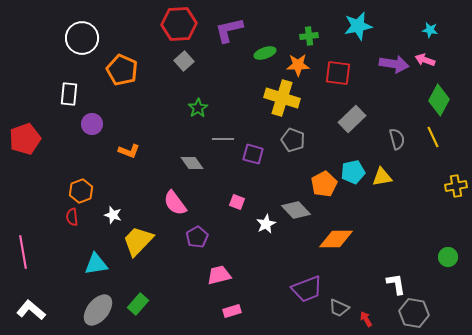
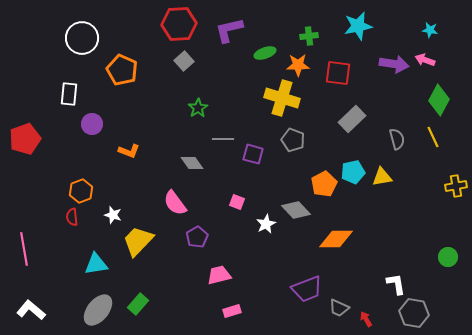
pink line at (23, 252): moved 1 px right, 3 px up
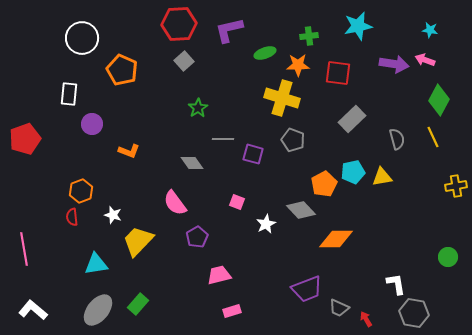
gray diamond at (296, 210): moved 5 px right
white L-shape at (31, 310): moved 2 px right
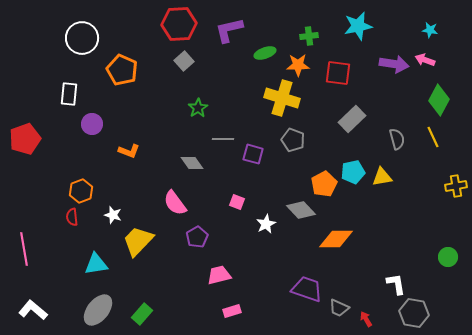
purple trapezoid at (307, 289): rotated 140 degrees counterclockwise
green rectangle at (138, 304): moved 4 px right, 10 px down
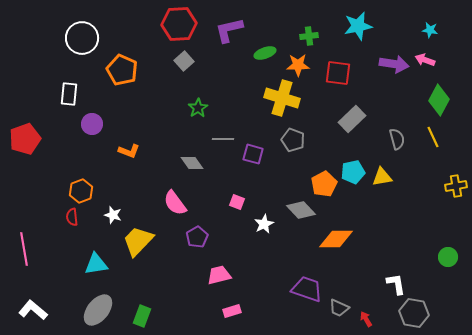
white star at (266, 224): moved 2 px left
green rectangle at (142, 314): moved 2 px down; rotated 20 degrees counterclockwise
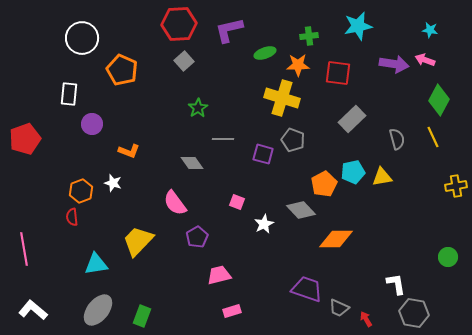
purple square at (253, 154): moved 10 px right
white star at (113, 215): moved 32 px up
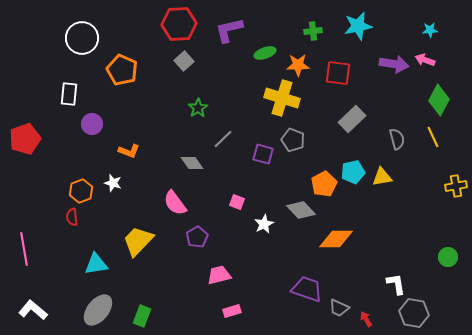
cyan star at (430, 30): rotated 14 degrees counterclockwise
green cross at (309, 36): moved 4 px right, 5 px up
gray line at (223, 139): rotated 45 degrees counterclockwise
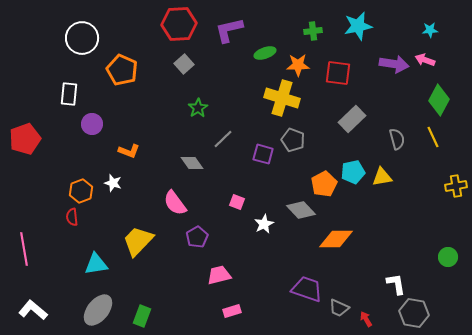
gray square at (184, 61): moved 3 px down
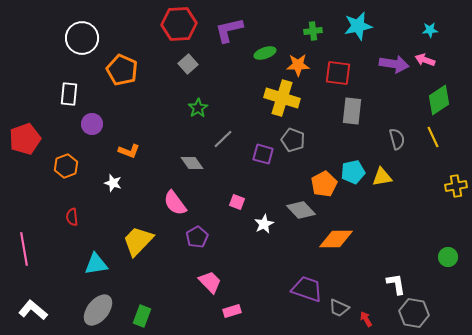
gray square at (184, 64): moved 4 px right
green diamond at (439, 100): rotated 28 degrees clockwise
gray rectangle at (352, 119): moved 8 px up; rotated 40 degrees counterclockwise
orange hexagon at (81, 191): moved 15 px left, 25 px up
pink trapezoid at (219, 275): moved 9 px left, 7 px down; rotated 60 degrees clockwise
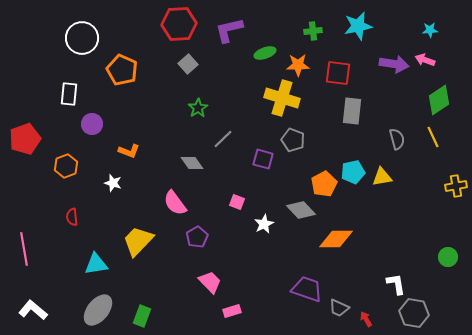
purple square at (263, 154): moved 5 px down
